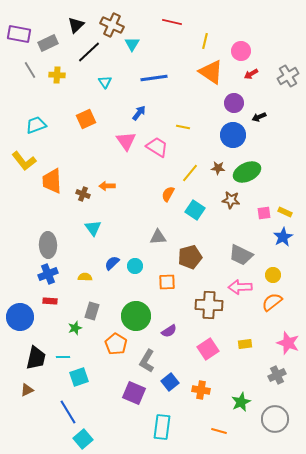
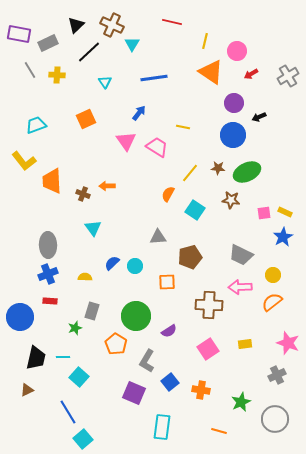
pink circle at (241, 51): moved 4 px left
cyan square at (79, 377): rotated 30 degrees counterclockwise
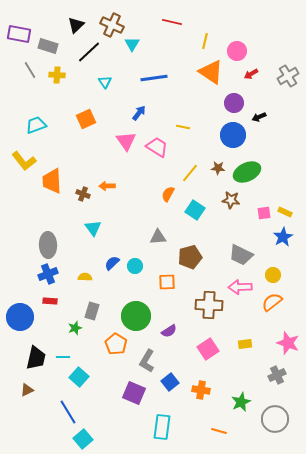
gray rectangle at (48, 43): moved 3 px down; rotated 42 degrees clockwise
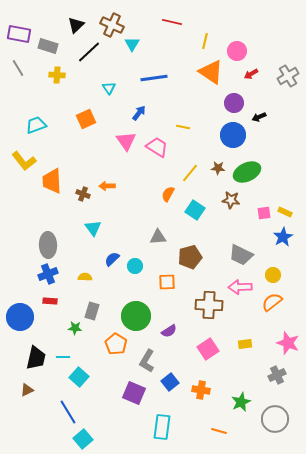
gray line at (30, 70): moved 12 px left, 2 px up
cyan triangle at (105, 82): moved 4 px right, 6 px down
blue semicircle at (112, 263): moved 4 px up
green star at (75, 328): rotated 24 degrees clockwise
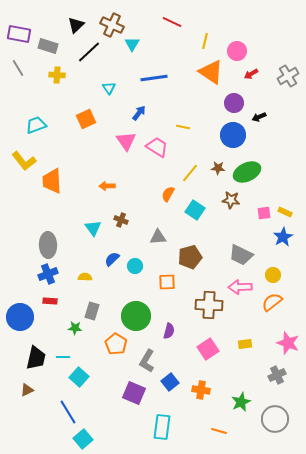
red line at (172, 22): rotated 12 degrees clockwise
brown cross at (83, 194): moved 38 px right, 26 px down
purple semicircle at (169, 331): rotated 42 degrees counterclockwise
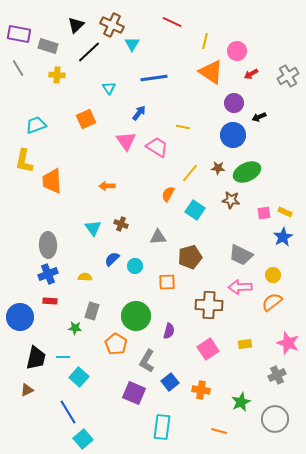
yellow L-shape at (24, 161): rotated 50 degrees clockwise
brown cross at (121, 220): moved 4 px down
